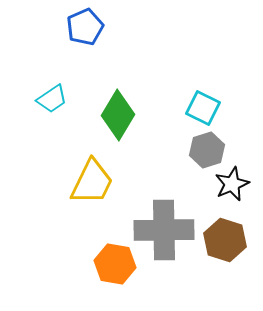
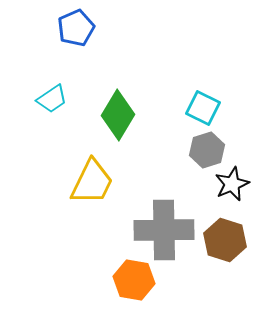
blue pentagon: moved 9 px left, 1 px down
orange hexagon: moved 19 px right, 16 px down
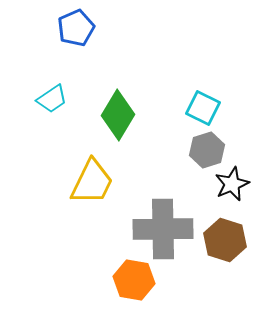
gray cross: moved 1 px left, 1 px up
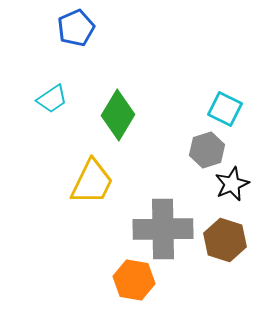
cyan square: moved 22 px right, 1 px down
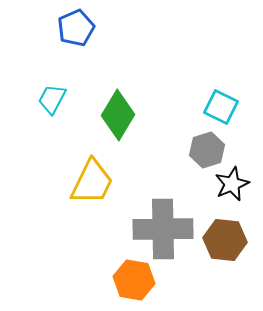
cyan trapezoid: rotated 152 degrees clockwise
cyan square: moved 4 px left, 2 px up
brown hexagon: rotated 12 degrees counterclockwise
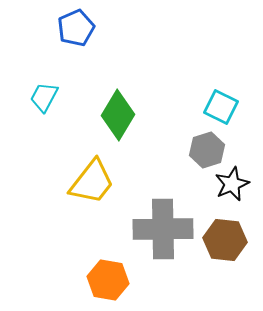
cyan trapezoid: moved 8 px left, 2 px up
yellow trapezoid: rotated 12 degrees clockwise
orange hexagon: moved 26 px left
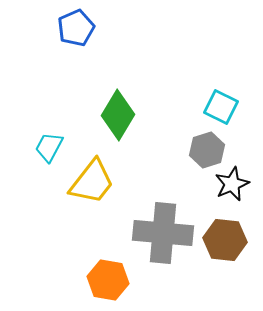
cyan trapezoid: moved 5 px right, 50 px down
gray cross: moved 4 px down; rotated 6 degrees clockwise
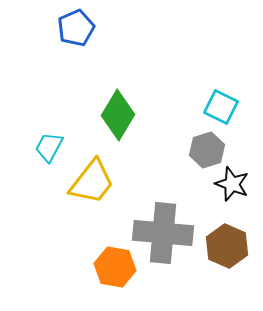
black star: rotated 28 degrees counterclockwise
brown hexagon: moved 2 px right, 6 px down; rotated 18 degrees clockwise
orange hexagon: moved 7 px right, 13 px up
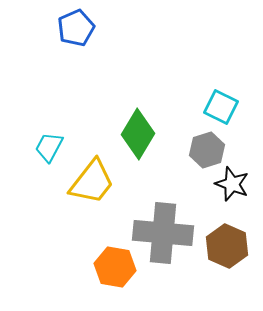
green diamond: moved 20 px right, 19 px down
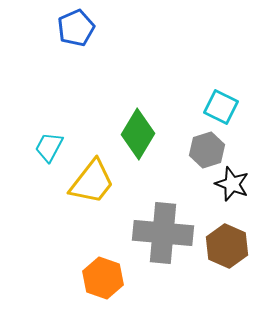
orange hexagon: moved 12 px left, 11 px down; rotated 9 degrees clockwise
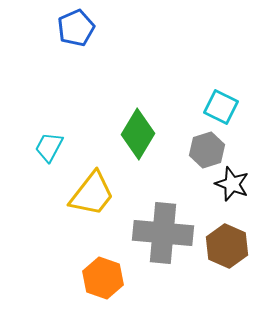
yellow trapezoid: moved 12 px down
